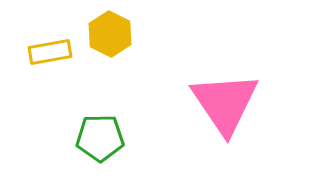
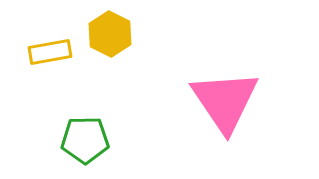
pink triangle: moved 2 px up
green pentagon: moved 15 px left, 2 px down
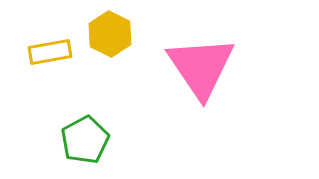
pink triangle: moved 24 px left, 34 px up
green pentagon: rotated 27 degrees counterclockwise
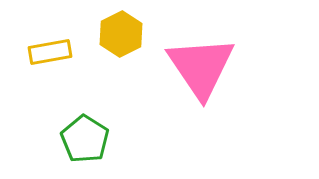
yellow hexagon: moved 11 px right; rotated 6 degrees clockwise
green pentagon: moved 1 px up; rotated 12 degrees counterclockwise
